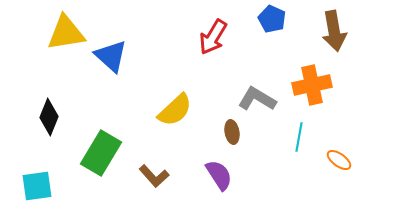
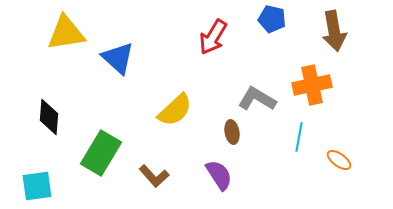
blue pentagon: rotated 12 degrees counterclockwise
blue triangle: moved 7 px right, 2 px down
black diamond: rotated 18 degrees counterclockwise
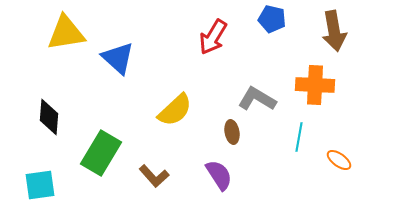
orange cross: moved 3 px right; rotated 15 degrees clockwise
cyan square: moved 3 px right, 1 px up
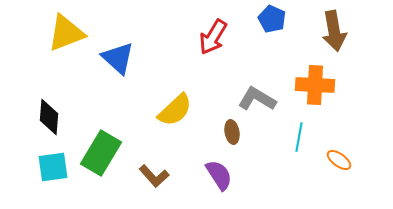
blue pentagon: rotated 12 degrees clockwise
yellow triangle: rotated 12 degrees counterclockwise
cyan square: moved 13 px right, 18 px up
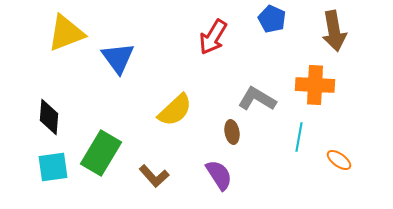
blue triangle: rotated 12 degrees clockwise
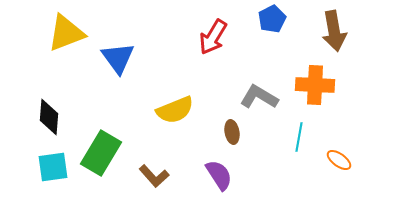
blue pentagon: rotated 20 degrees clockwise
gray L-shape: moved 2 px right, 2 px up
yellow semicircle: rotated 21 degrees clockwise
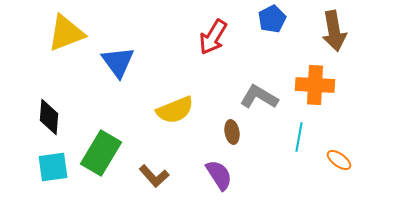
blue triangle: moved 4 px down
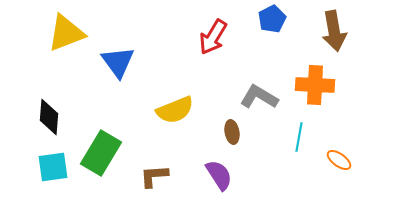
brown L-shape: rotated 128 degrees clockwise
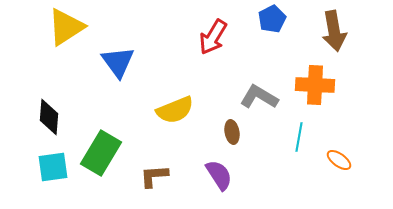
yellow triangle: moved 6 px up; rotated 12 degrees counterclockwise
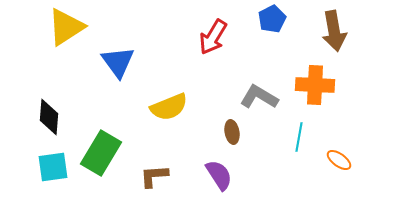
yellow semicircle: moved 6 px left, 3 px up
